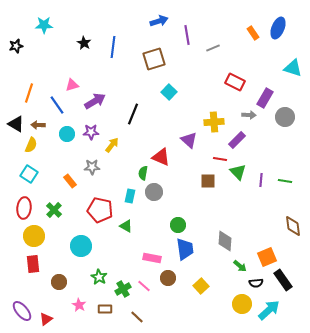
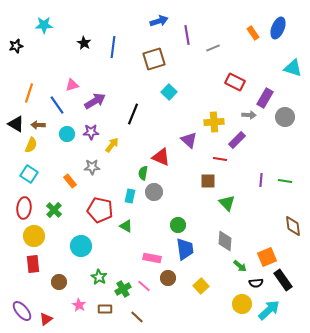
green triangle at (238, 172): moved 11 px left, 31 px down
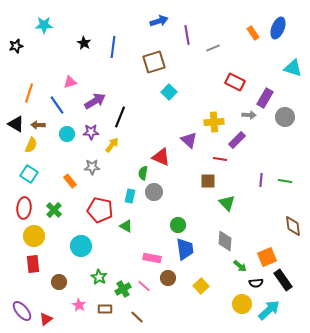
brown square at (154, 59): moved 3 px down
pink triangle at (72, 85): moved 2 px left, 3 px up
black line at (133, 114): moved 13 px left, 3 px down
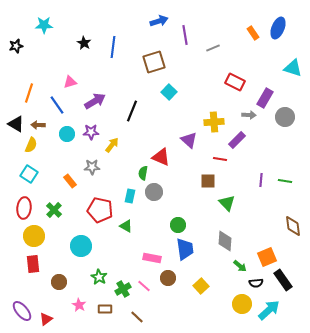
purple line at (187, 35): moved 2 px left
black line at (120, 117): moved 12 px right, 6 px up
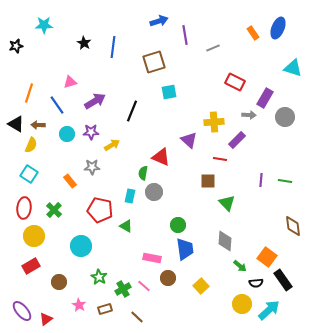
cyan square at (169, 92): rotated 35 degrees clockwise
yellow arrow at (112, 145): rotated 21 degrees clockwise
orange square at (267, 257): rotated 30 degrees counterclockwise
red rectangle at (33, 264): moved 2 px left, 2 px down; rotated 66 degrees clockwise
brown rectangle at (105, 309): rotated 16 degrees counterclockwise
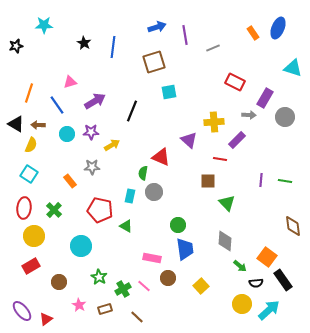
blue arrow at (159, 21): moved 2 px left, 6 px down
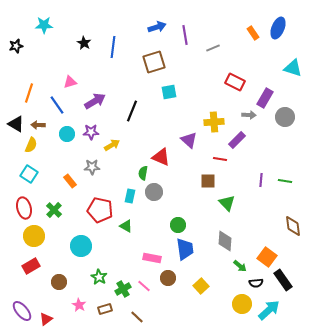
red ellipse at (24, 208): rotated 20 degrees counterclockwise
